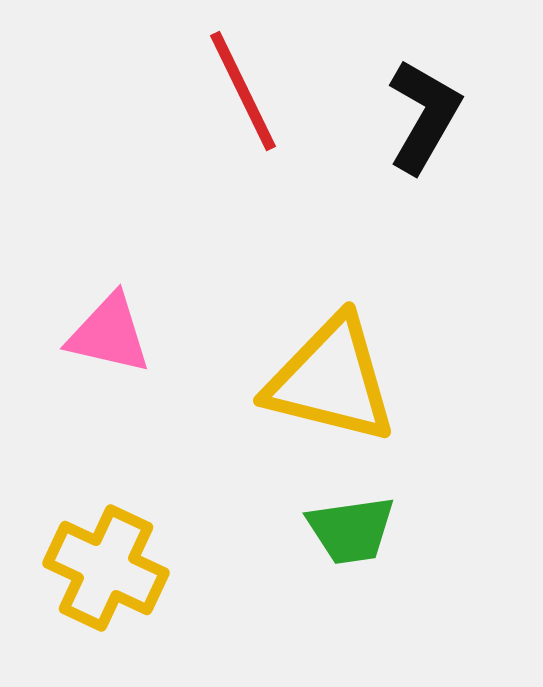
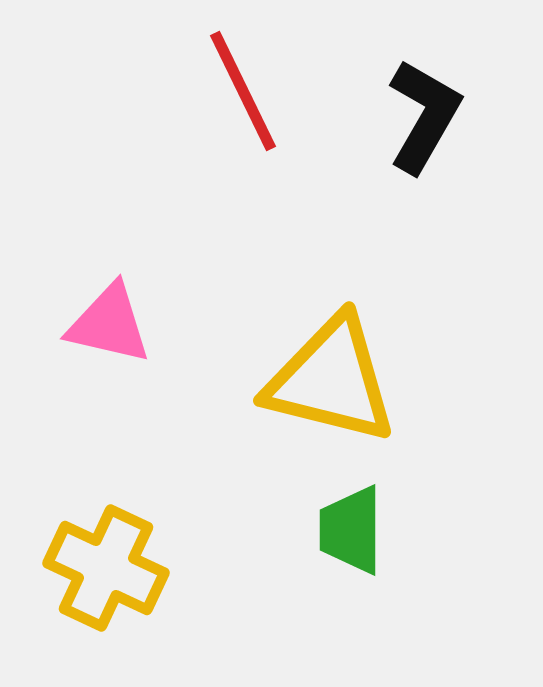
pink triangle: moved 10 px up
green trapezoid: rotated 98 degrees clockwise
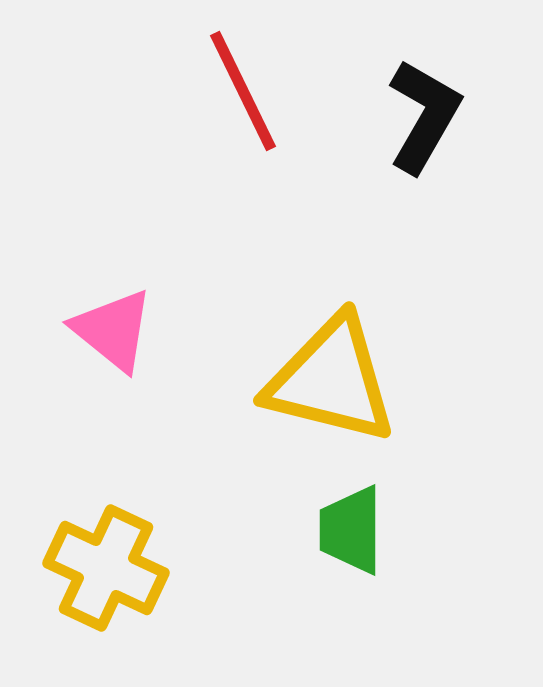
pink triangle: moved 4 px right, 6 px down; rotated 26 degrees clockwise
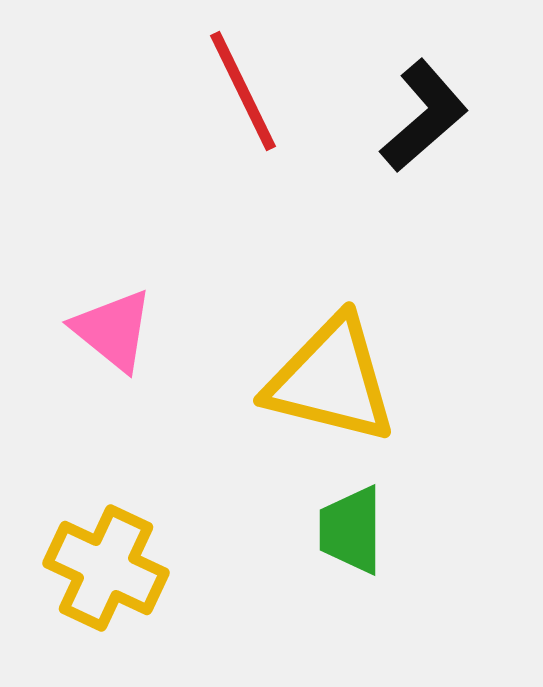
black L-shape: rotated 19 degrees clockwise
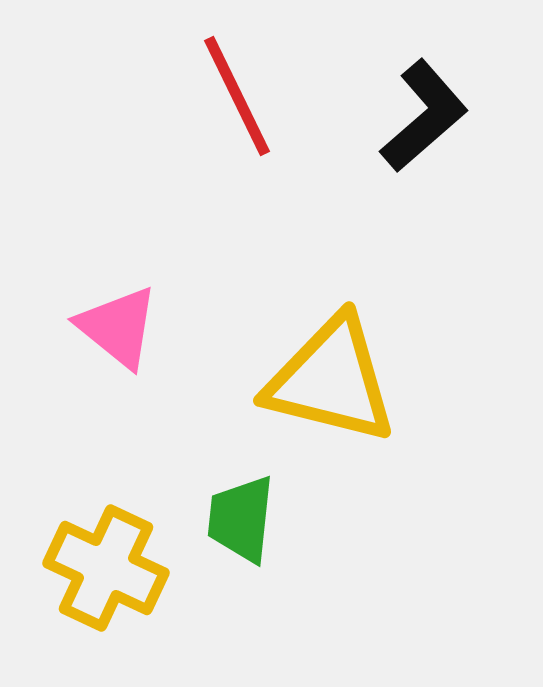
red line: moved 6 px left, 5 px down
pink triangle: moved 5 px right, 3 px up
green trapezoid: moved 110 px left, 11 px up; rotated 6 degrees clockwise
